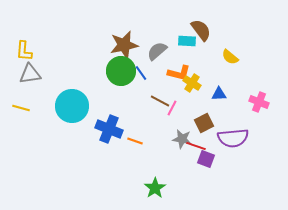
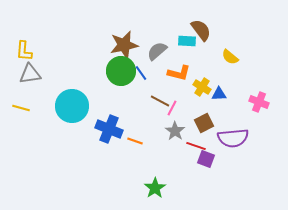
yellow cross: moved 10 px right, 4 px down
gray star: moved 7 px left, 8 px up; rotated 24 degrees clockwise
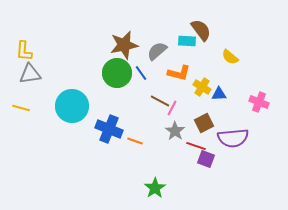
green circle: moved 4 px left, 2 px down
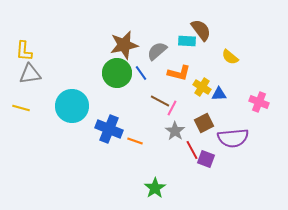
red line: moved 4 px left, 4 px down; rotated 42 degrees clockwise
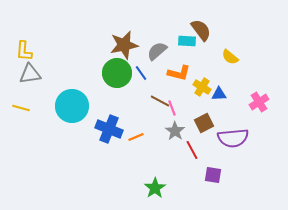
pink cross: rotated 36 degrees clockwise
pink line: rotated 49 degrees counterclockwise
orange line: moved 1 px right, 4 px up; rotated 42 degrees counterclockwise
purple square: moved 7 px right, 16 px down; rotated 12 degrees counterclockwise
